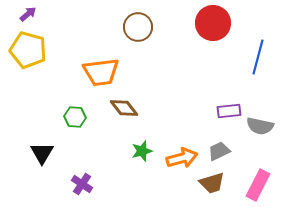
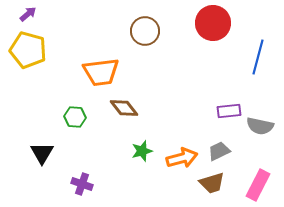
brown circle: moved 7 px right, 4 px down
purple cross: rotated 15 degrees counterclockwise
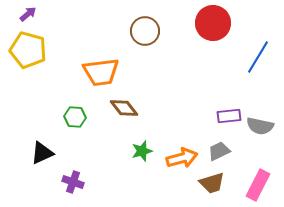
blue line: rotated 16 degrees clockwise
purple rectangle: moved 5 px down
black triangle: rotated 35 degrees clockwise
purple cross: moved 9 px left, 2 px up
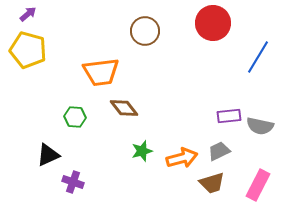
black triangle: moved 6 px right, 2 px down
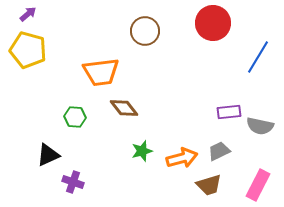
purple rectangle: moved 4 px up
brown trapezoid: moved 3 px left, 2 px down
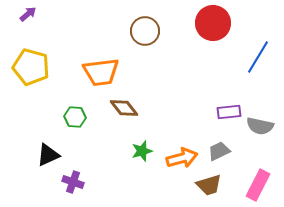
yellow pentagon: moved 3 px right, 17 px down
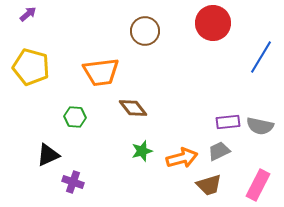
blue line: moved 3 px right
brown diamond: moved 9 px right
purple rectangle: moved 1 px left, 10 px down
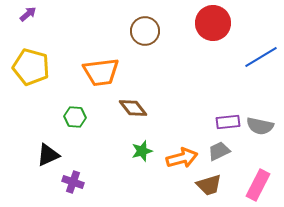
blue line: rotated 28 degrees clockwise
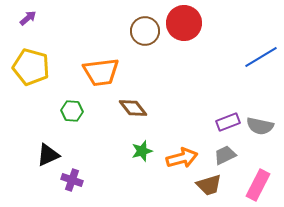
purple arrow: moved 4 px down
red circle: moved 29 px left
green hexagon: moved 3 px left, 6 px up
purple rectangle: rotated 15 degrees counterclockwise
gray trapezoid: moved 6 px right, 4 px down
purple cross: moved 1 px left, 2 px up
